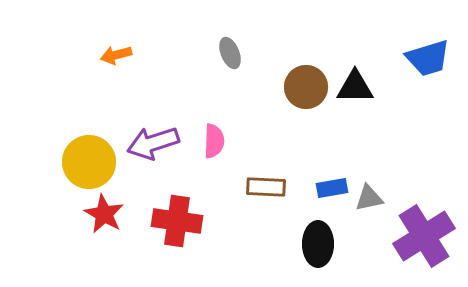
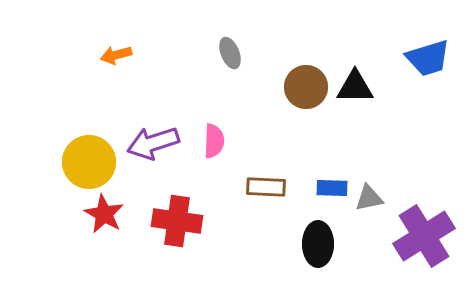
blue rectangle: rotated 12 degrees clockwise
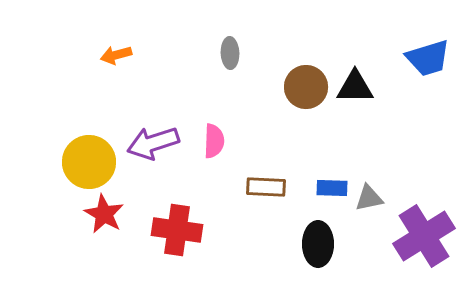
gray ellipse: rotated 20 degrees clockwise
red cross: moved 9 px down
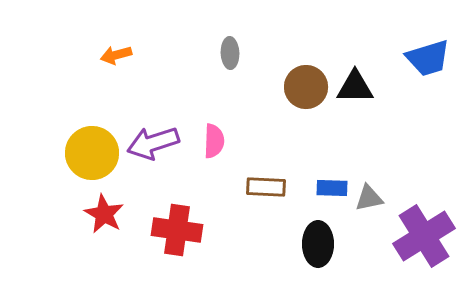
yellow circle: moved 3 px right, 9 px up
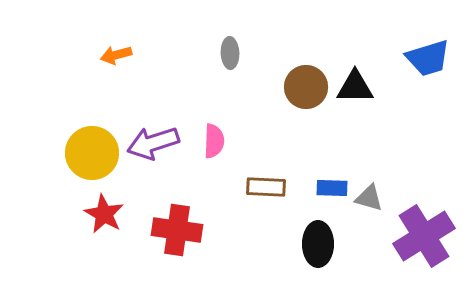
gray triangle: rotated 28 degrees clockwise
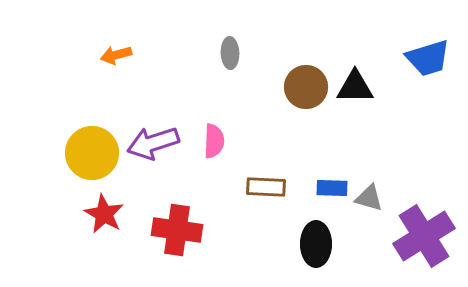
black ellipse: moved 2 px left
